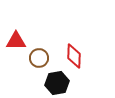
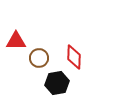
red diamond: moved 1 px down
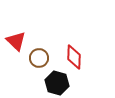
red triangle: rotated 45 degrees clockwise
black hexagon: rotated 25 degrees clockwise
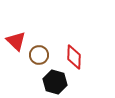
brown circle: moved 3 px up
black hexagon: moved 2 px left, 1 px up
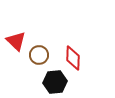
red diamond: moved 1 px left, 1 px down
black hexagon: rotated 20 degrees counterclockwise
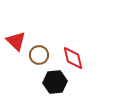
red diamond: rotated 15 degrees counterclockwise
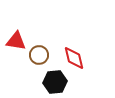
red triangle: rotated 35 degrees counterclockwise
red diamond: moved 1 px right
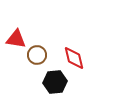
red triangle: moved 2 px up
brown circle: moved 2 px left
